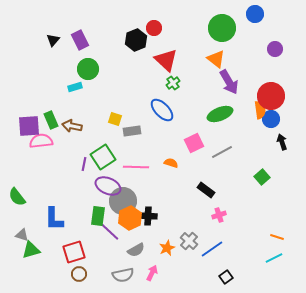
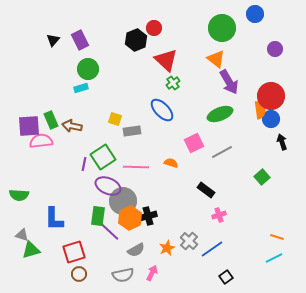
cyan rectangle at (75, 87): moved 6 px right, 1 px down
green semicircle at (17, 197): moved 2 px right, 2 px up; rotated 48 degrees counterclockwise
black cross at (148, 216): rotated 18 degrees counterclockwise
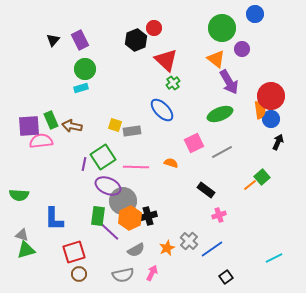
purple circle at (275, 49): moved 33 px left
green circle at (88, 69): moved 3 px left
yellow square at (115, 119): moved 6 px down
black arrow at (282, 142): moved 4 px left; rotated 42 degrees clockwise
orange line at (277, 237): moved 27 px left, 52 px up; rotated 56 degrees counterclockwise
green triangle at (31, 250): moved 5 px left
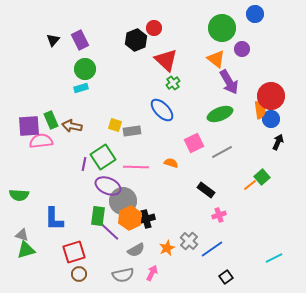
black cross at (148, 216): moved 2 px left, 3 px down
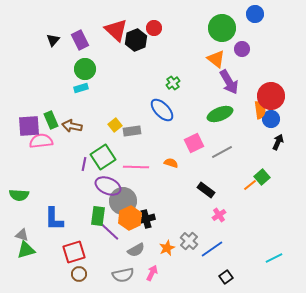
red triangle at (166, 60): moved 50 px left, 30 px up
yellow square at (115, 125): rotated 32 degrees clockwise
pink cross at (219, 215): rotated 16 degrees counterclockwise
